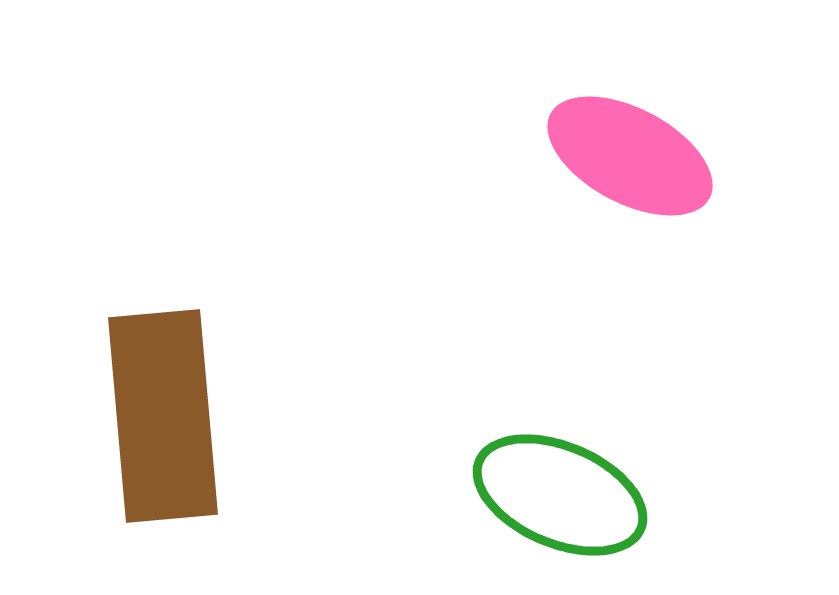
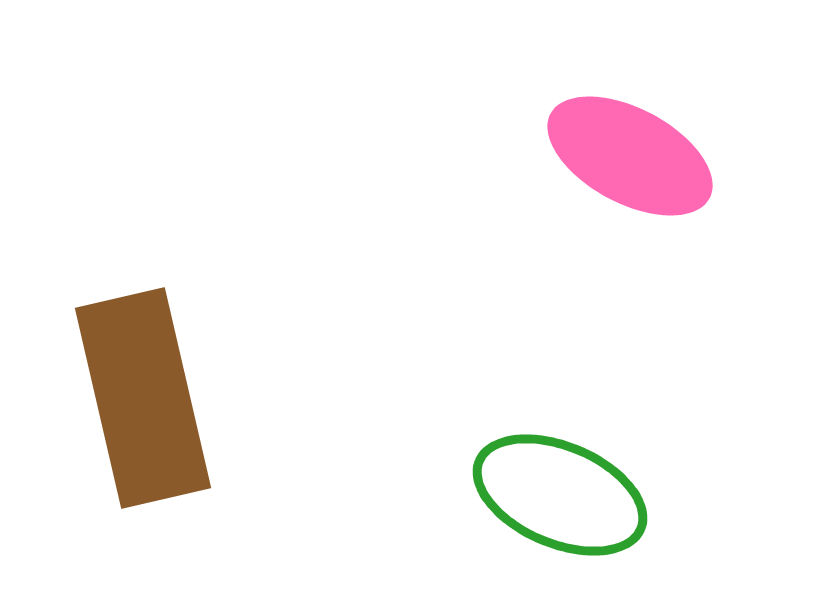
brown rectangle: moved 20 px left, 18 px up; rotated 8 degrees counterclockwise
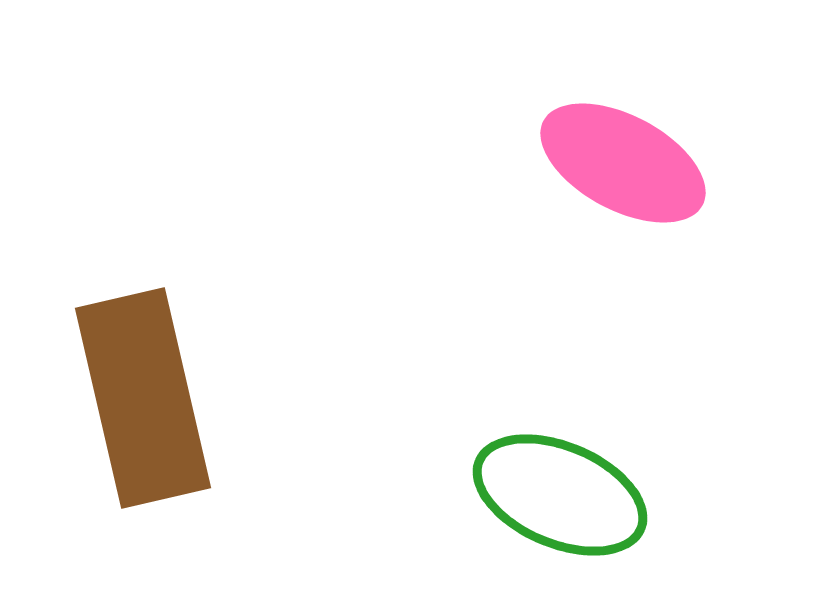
pink ellipse: moved 7 px left, 7 px down
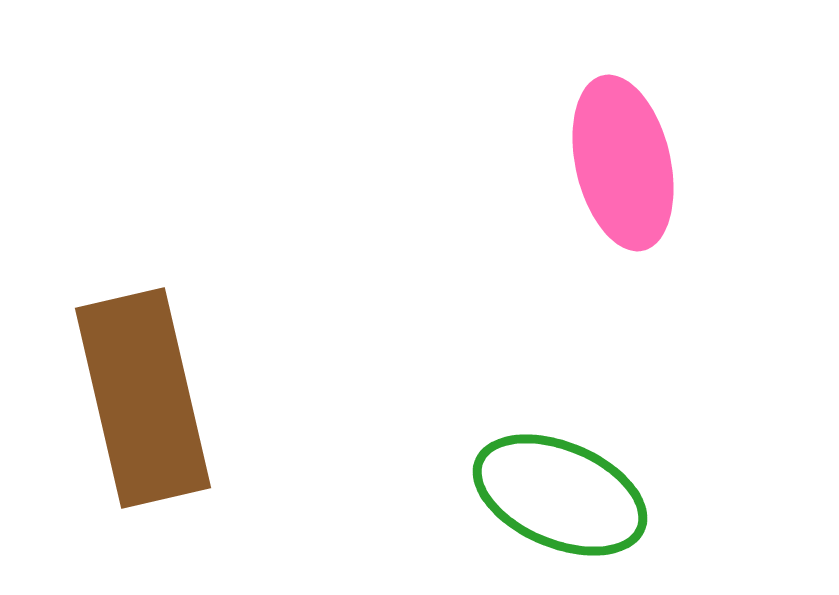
pink ellipse: rotated 49 degrees clockwise
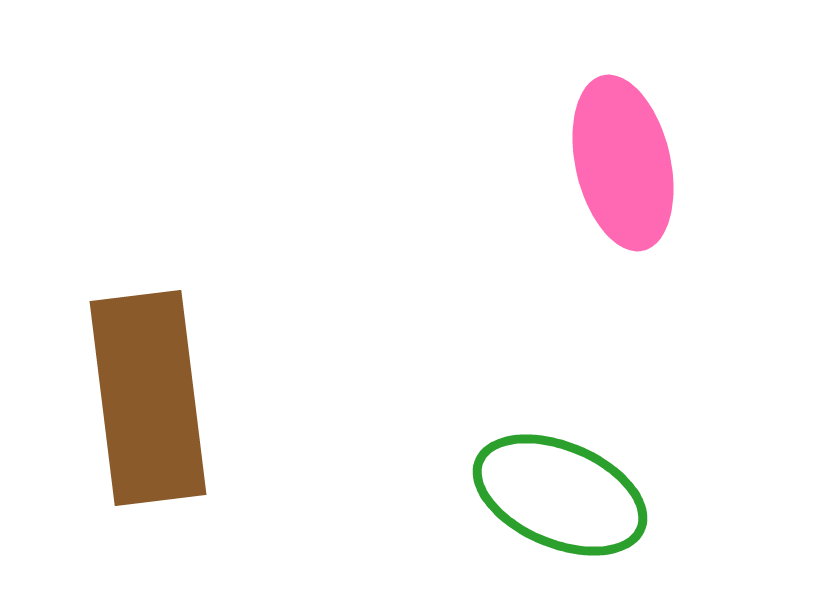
brown rectangle: moved 5 px right; rotated 6 degrees clockwise
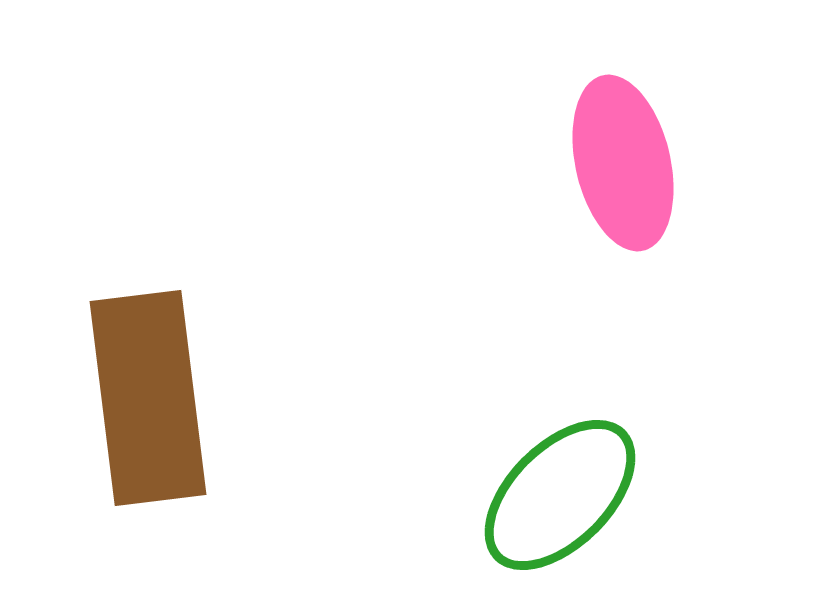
green ellipse: rotated 68 degrees counterclockwise
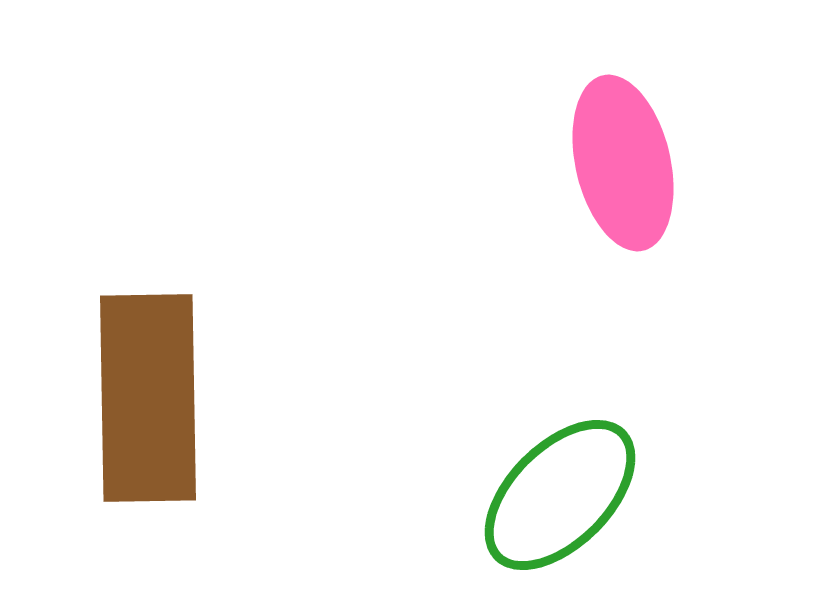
brown rectangle: rotated 6 degrees clockwise
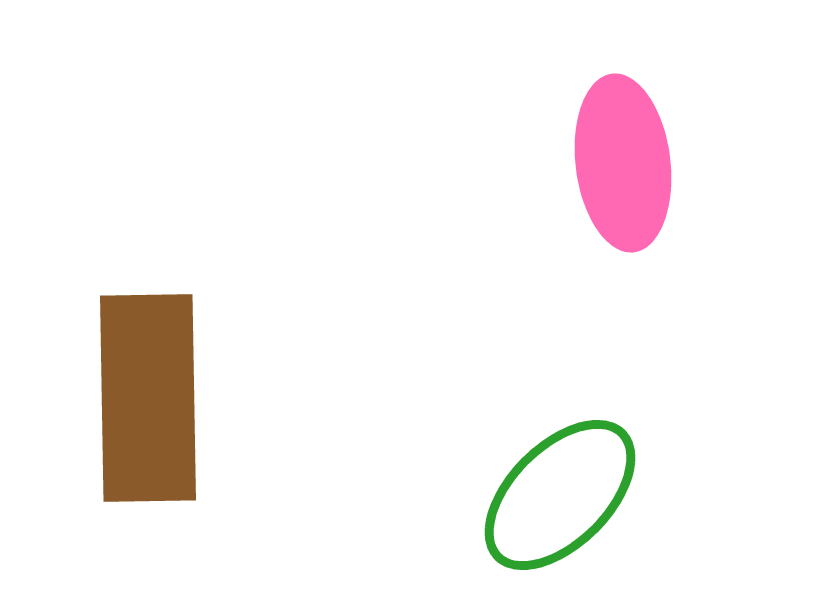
pink ellipse: rotated 6 degrees clockwise
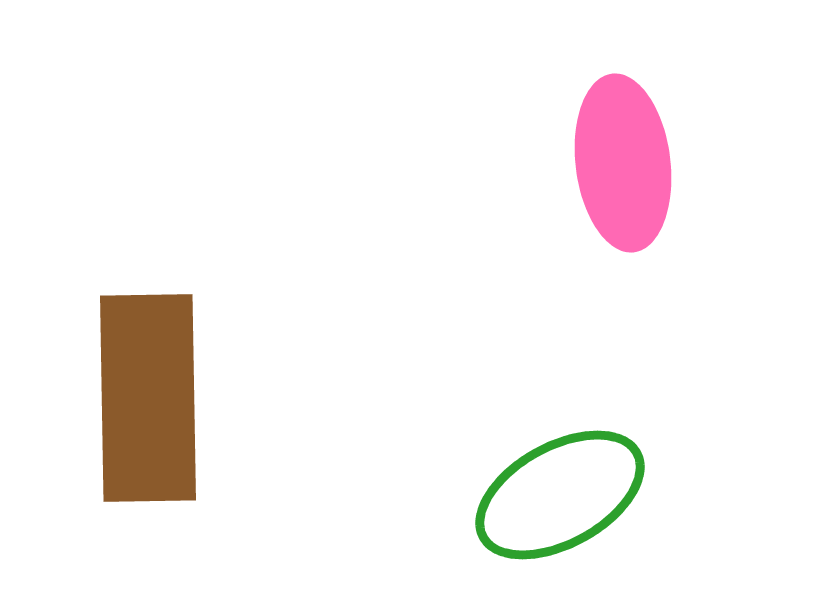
green ellipse: rotated 16 degrees clockwise
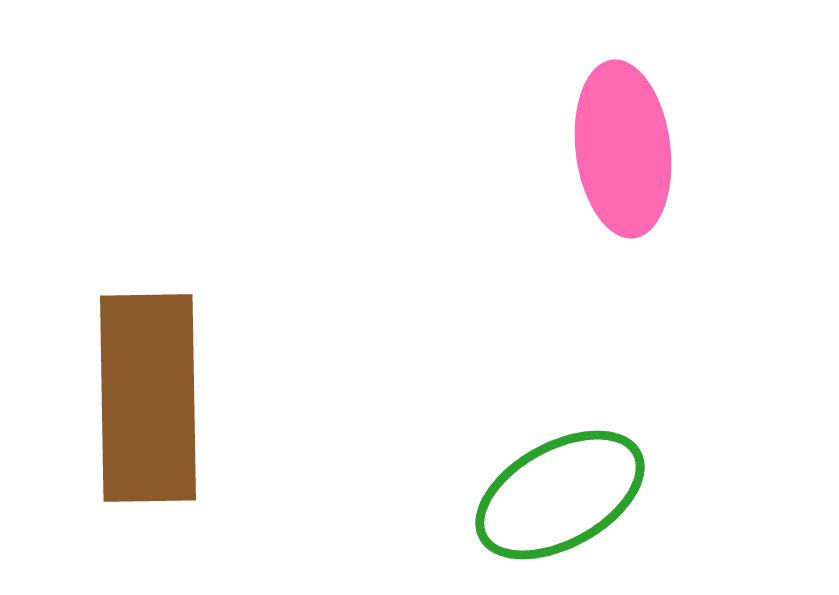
pink ellipse: moved 14 px up
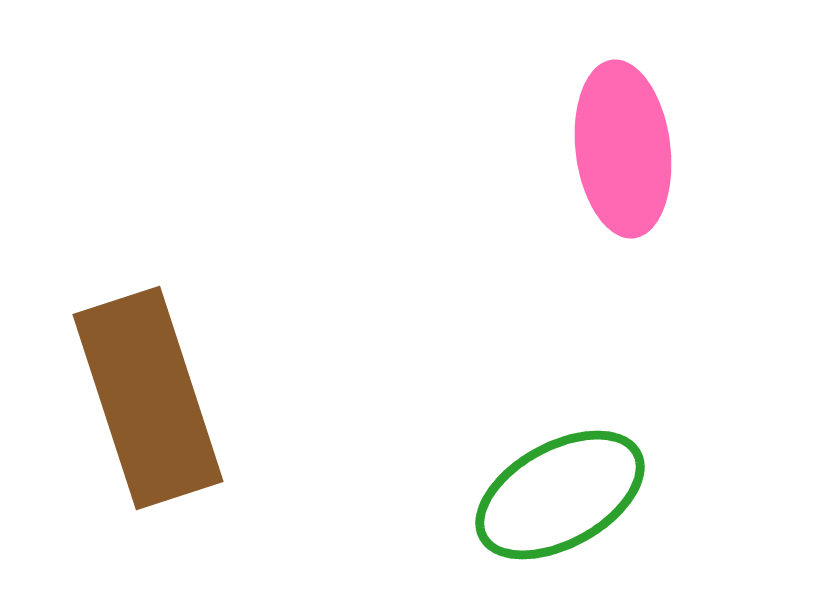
brown rectangle: rotated 17 degrees counterclockwise
